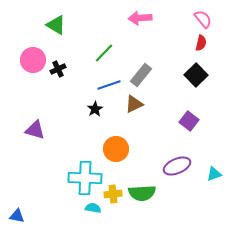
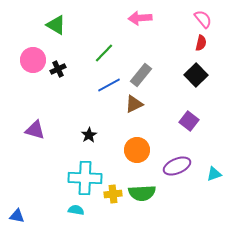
blue line: rotated 10 degrees counterclockwise
black star: moved 6 px left, 26 px down
orange circle: moved 21 px right, 1 px down
cyan semicircle: moved 17 px left, 2 px down
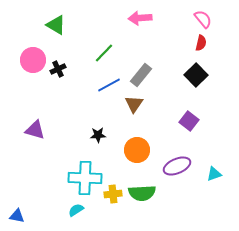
brown triangle: rotated 30 degrees counterclockwise
black star: moved 9 px right; rotated 28 degrees clockwise
cyan semicircle: rotated 42 degrees counterclockwise
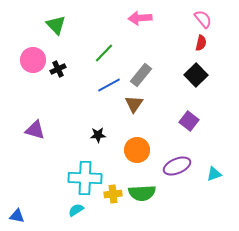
green triangle: rotated 15 degrees clockwise
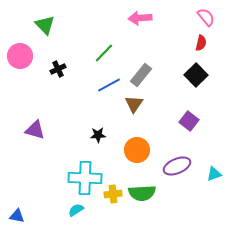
pink semicircle: moved 3 px right, 2 px up
green triangle: moved 11 px left
pink circle: moved 13 px left, 4 px up
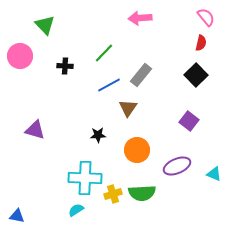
black cross: moved 7 px right, 3 px up; rotated 28 degrees clockwise
brown triangle: moved 6 px left, 4 px down
cyan triangle: rotated 42 degrees clockwise
yellow cross: rotated 12 degrees counterclockwise
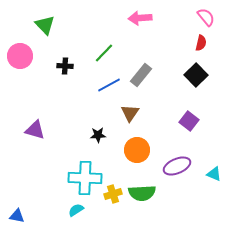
brown triangle: moved 2 px right, 5 px down
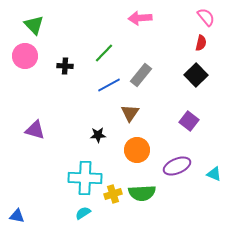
green triangle: moved 11 px left
pink circle: moved 5 px right
cyan semicircle: moved 7 px right, 3 px down
